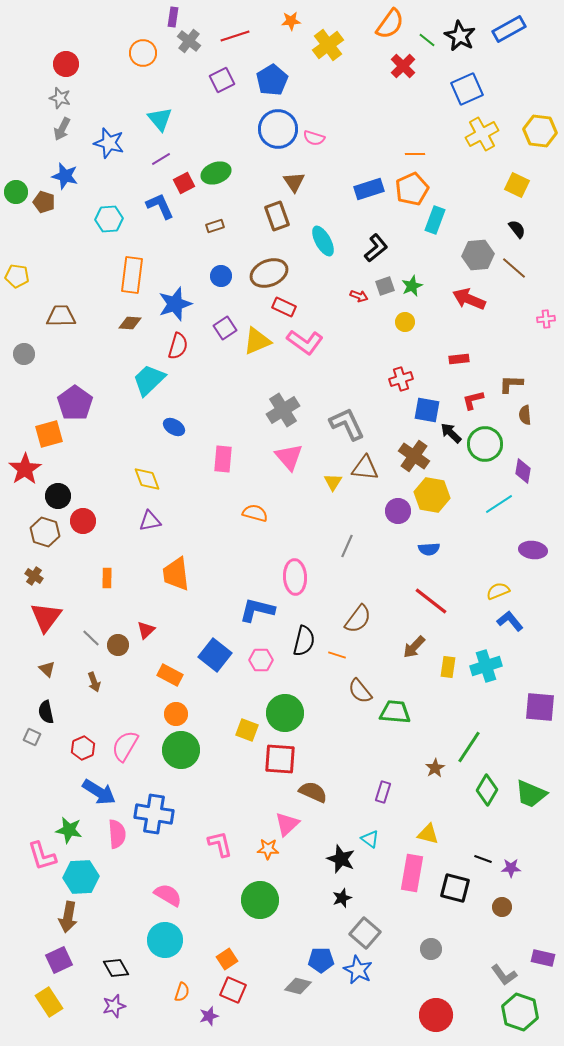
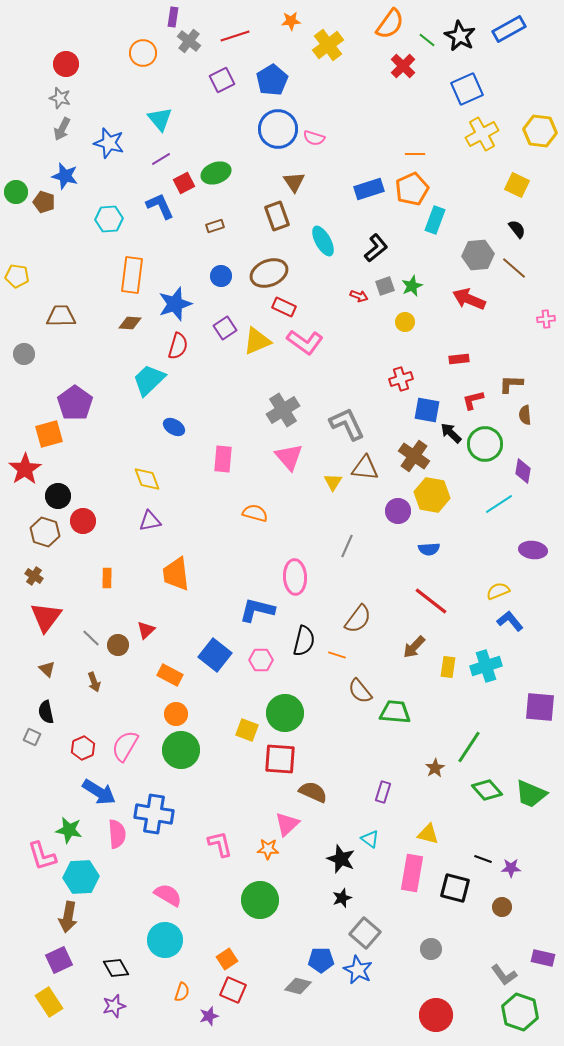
green diamond at (487, 790): rotated 72 degrees counterclockwise
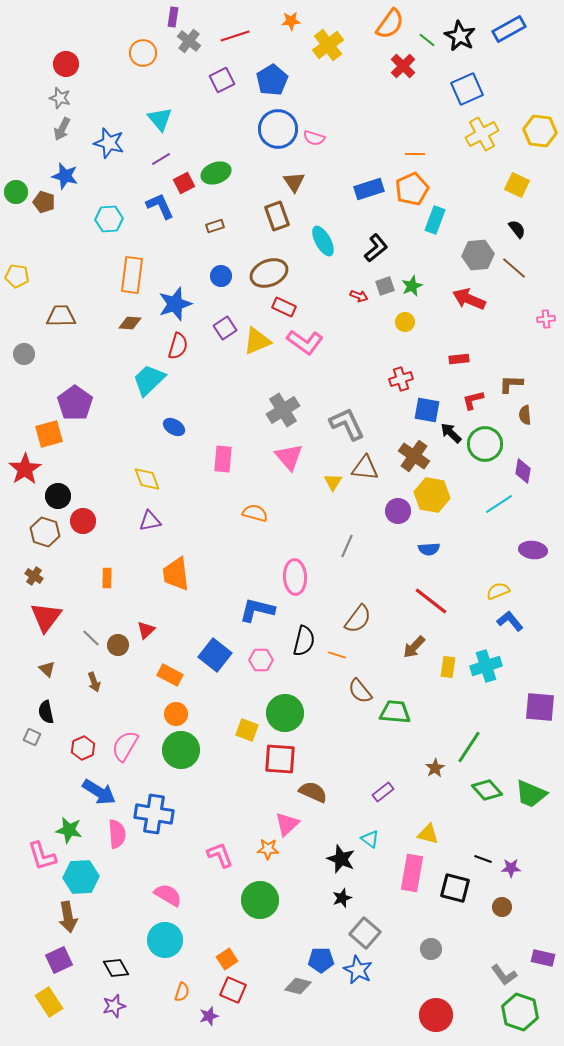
purple rectangle at (383, 792): rotated 35 degrees clockwise
pink L-shape at (220, 844): moved 11 px down; rotated 8 degrees counterclockwise
brown arrow at (68, 917): rotated 20 degrees counterclockwise
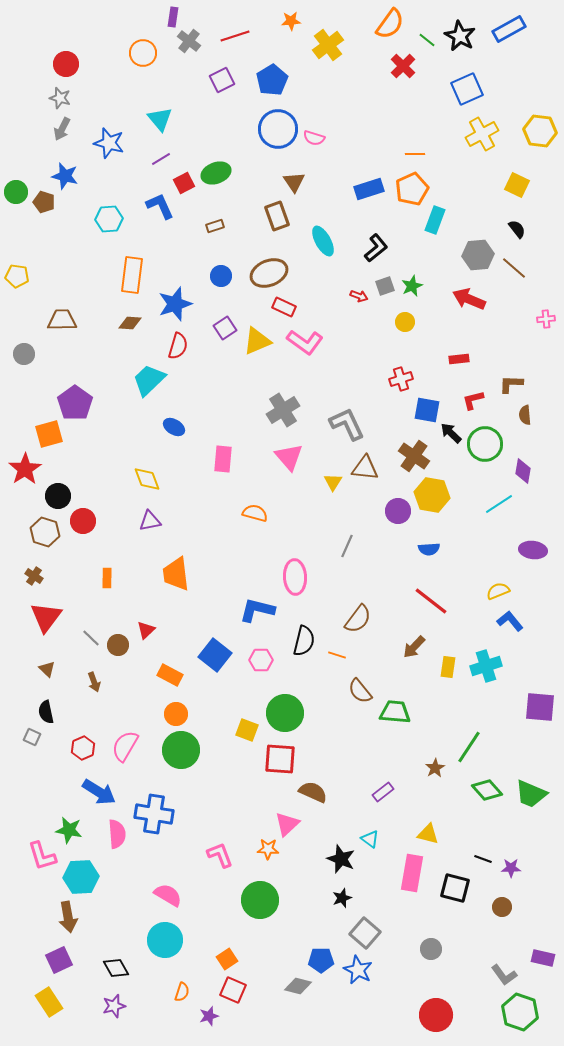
brown trapezoid at (61, 316): moved 1 px right, 4 px down
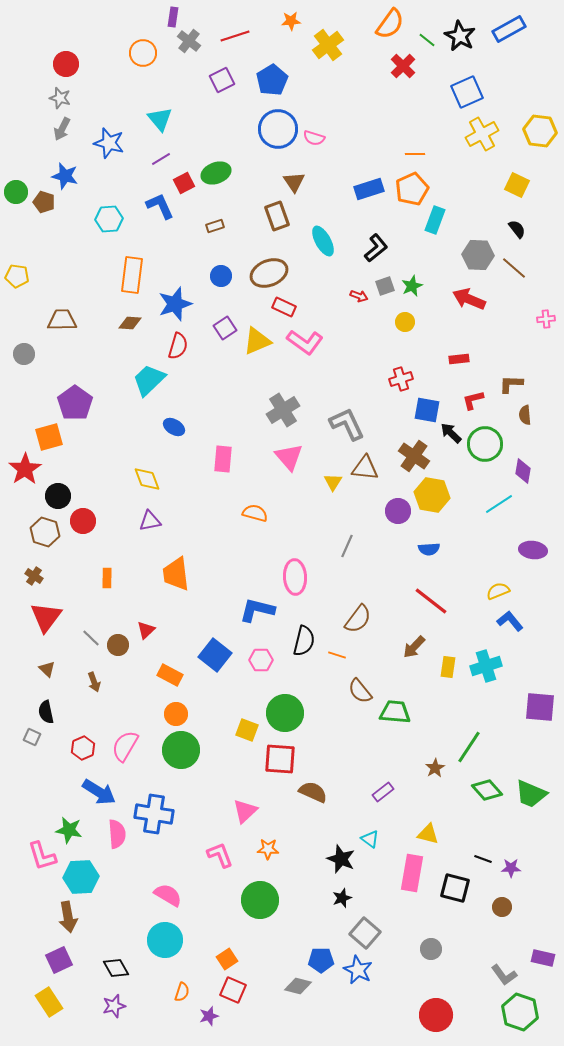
blue square at (467, 89): moved 3 px down
gray hexagon at (478, 255): rotated 8 degrees clockwise
orange square at (49, 434): moved 3 px down
pink triangle at (287, 824): moved 42 px left, 13 px up
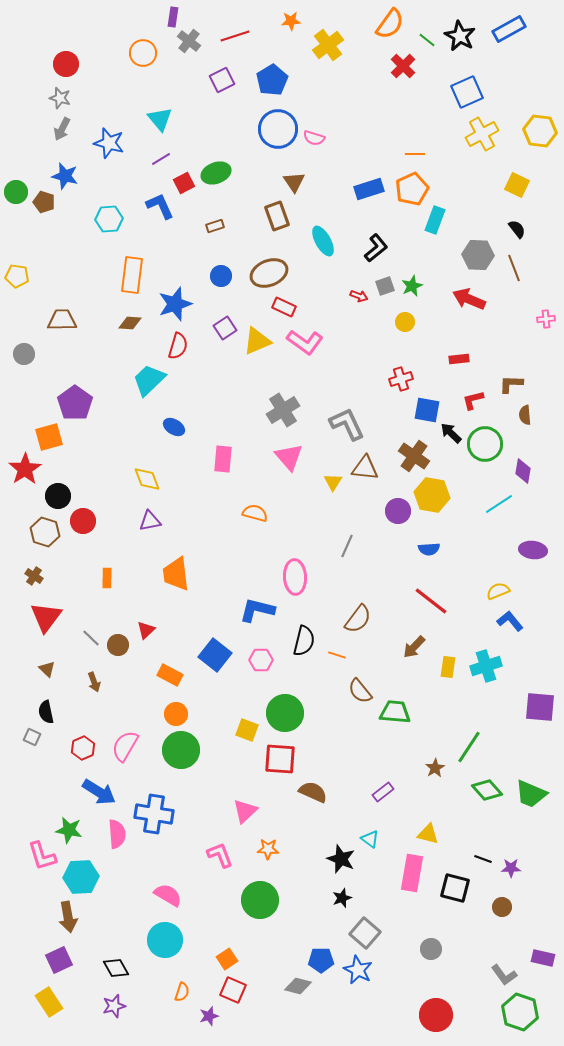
brown line at (514, 268): rotated 28 degrees clockwise
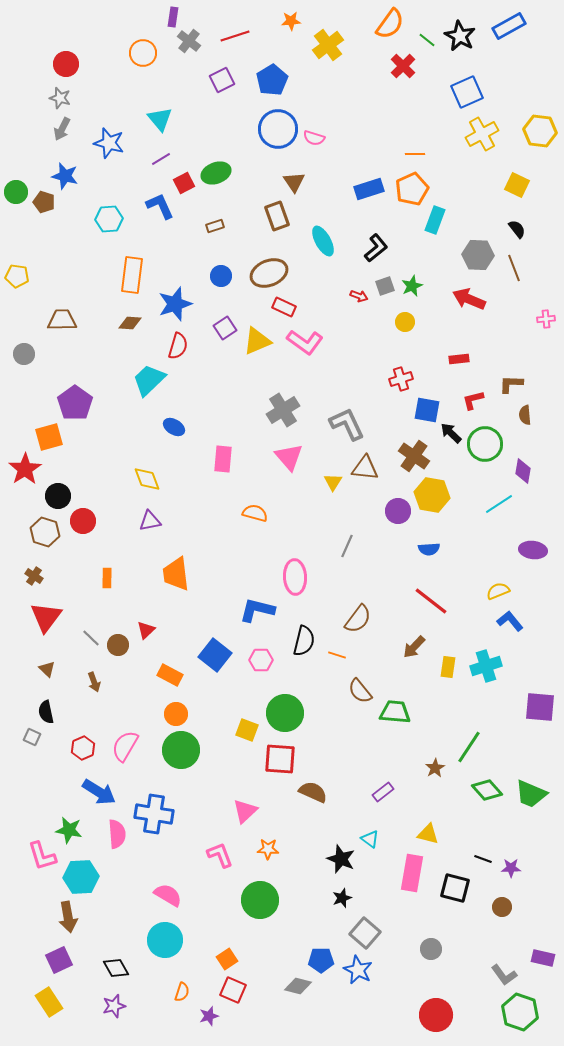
blue rectangle at (509, 29): moved 3 px up
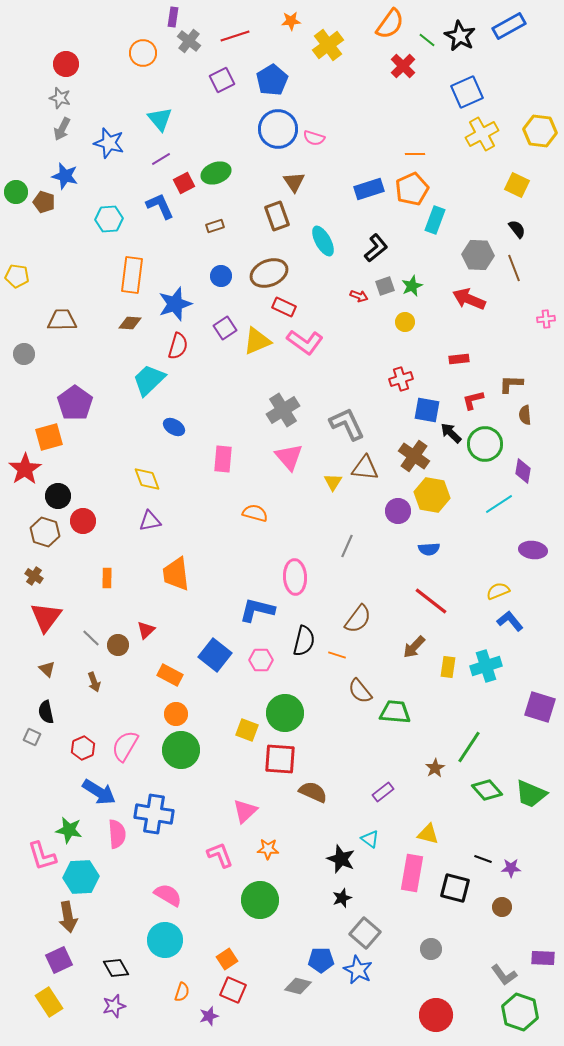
purple square at (540, 707): rotated 12 degrees clockwise
purple rectangle at (543, 958): rotated 10 degrees counterclockwise
